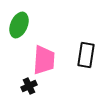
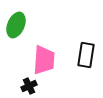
green ellipse: moved 3 px left
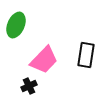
pink trapezoid: rotated 40 degrees clockwise
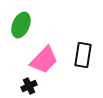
green ellipse: moved 5 px right
black rectangle: moved 3 px left
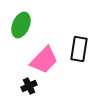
black rectangle: moved 4 px left, 6 px up
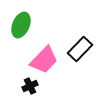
black rectangle: moved 1 px right; rotated 35 degrees clockwise
black cross: moved 1 px right
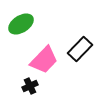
green ellipse: moved 1 px up; rotated 35 degrees clockwise
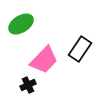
black rectangle: rotated 10 degrees counterclockwise
black cross: moved 2 px left, 1 px up
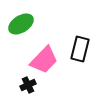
black rectangle: rotated 20 degrees counterclockwise
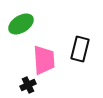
pink trapezoid: rotated 48 degrees counterclockwise
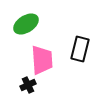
green ellipse: moved 5 px right
pink trapezoid: moved 2 px left
